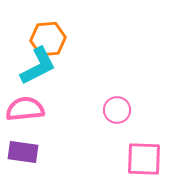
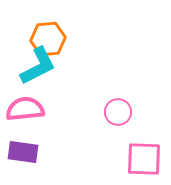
pink circle: moved 1 px right, 2 px down
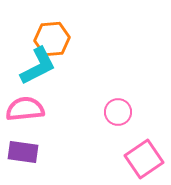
orange hexagon: moved 4 px right
pink square: rotated 36 degrees counterclockwise
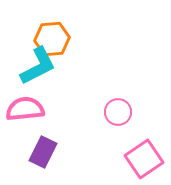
purple rectangle: moved 20 px right; rotated 72 degrees counterclockwise
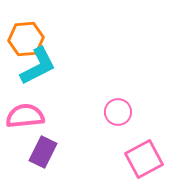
orange hexagon: moved 26 px left
pink semicircle: moved 7 px down
pink square: rotated 6 degrees clockwise
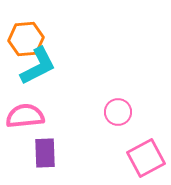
purple rectangle: moved 2 px right, 1 px down; rotated 28 degrees counterclockwise
pink square: moved 2 px right, 1 px up
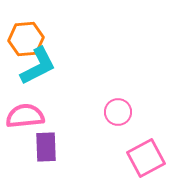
purple rectangle: moved 1 px right, 6 px up
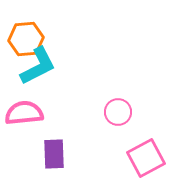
pink semicircle: moved 1 px left, 3 px up
purple rectangle: moved 8 px right, 7 px down
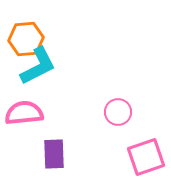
pink square: moved 1 px up; rotated 9 degrees clockwise
